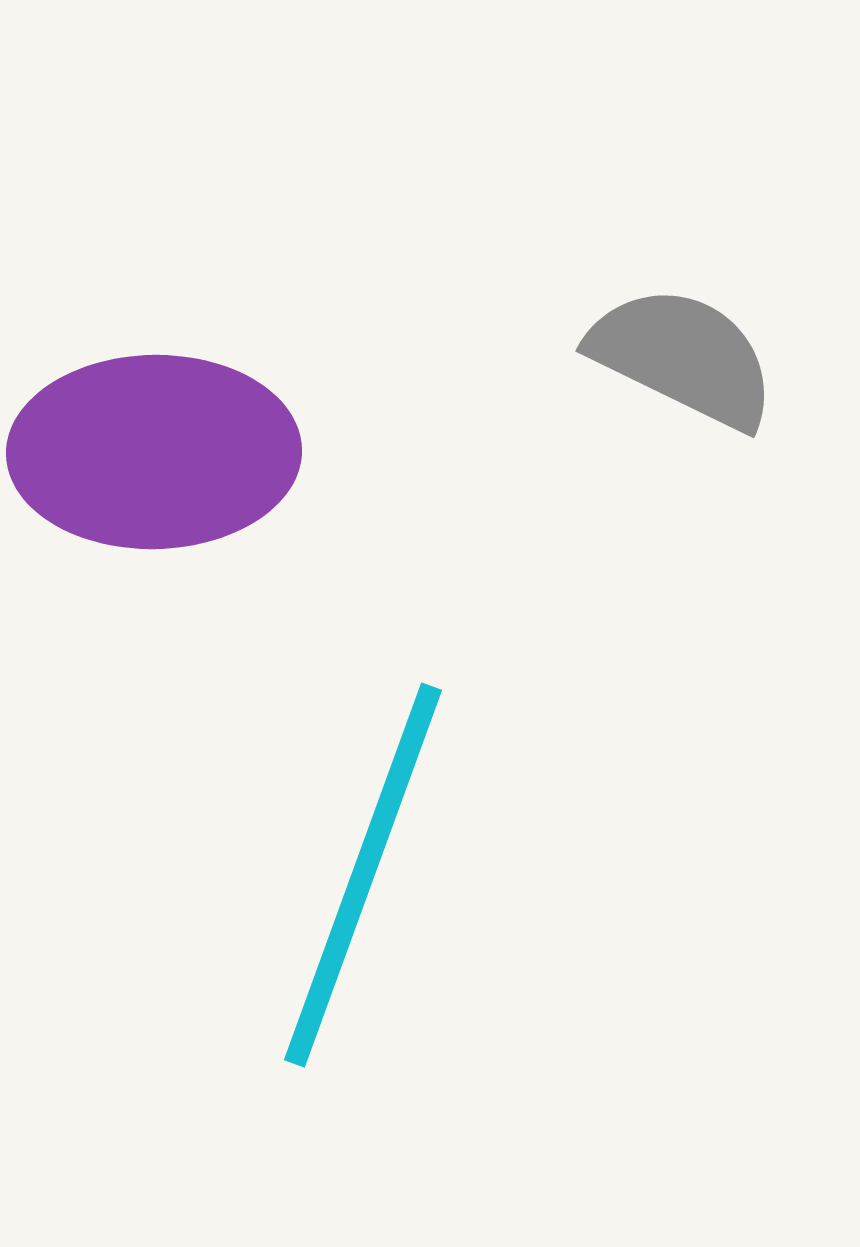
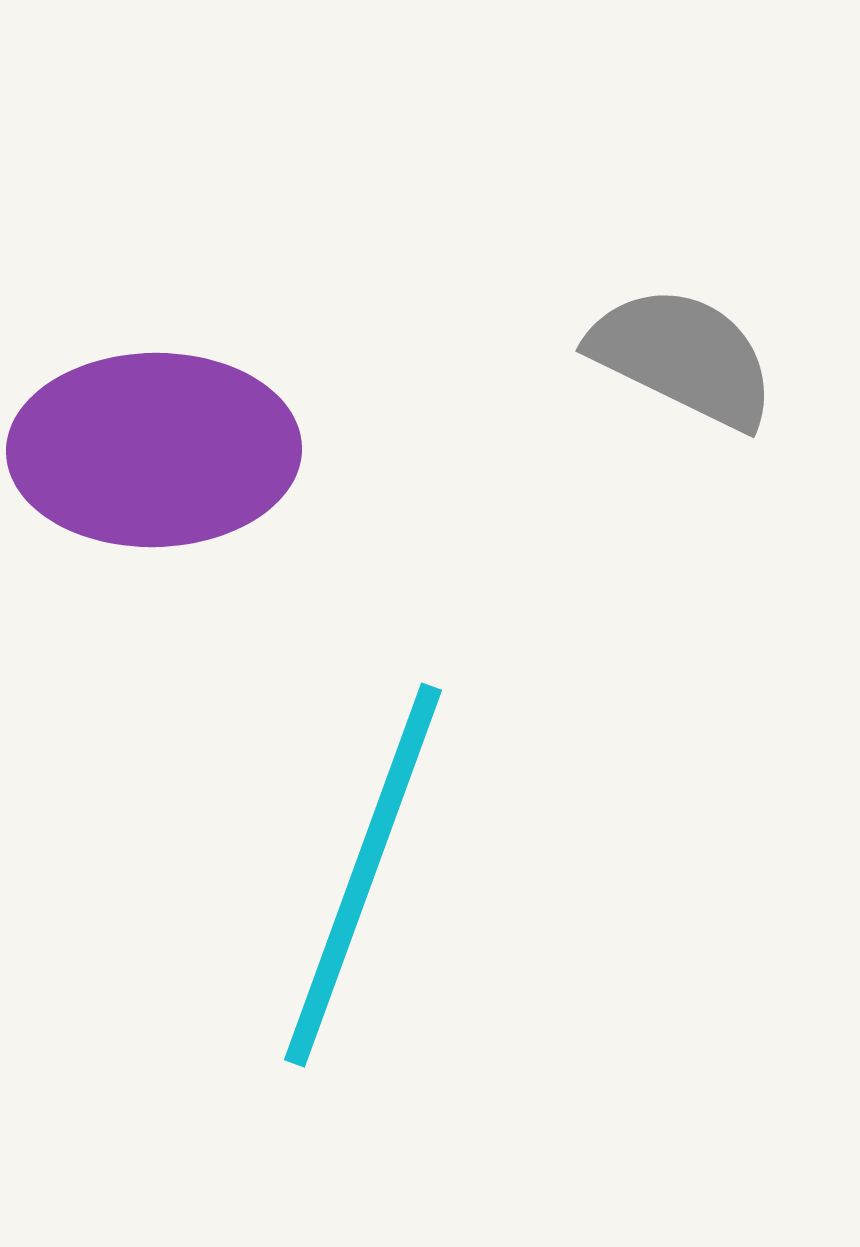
purple ellipse: moved 2 px up
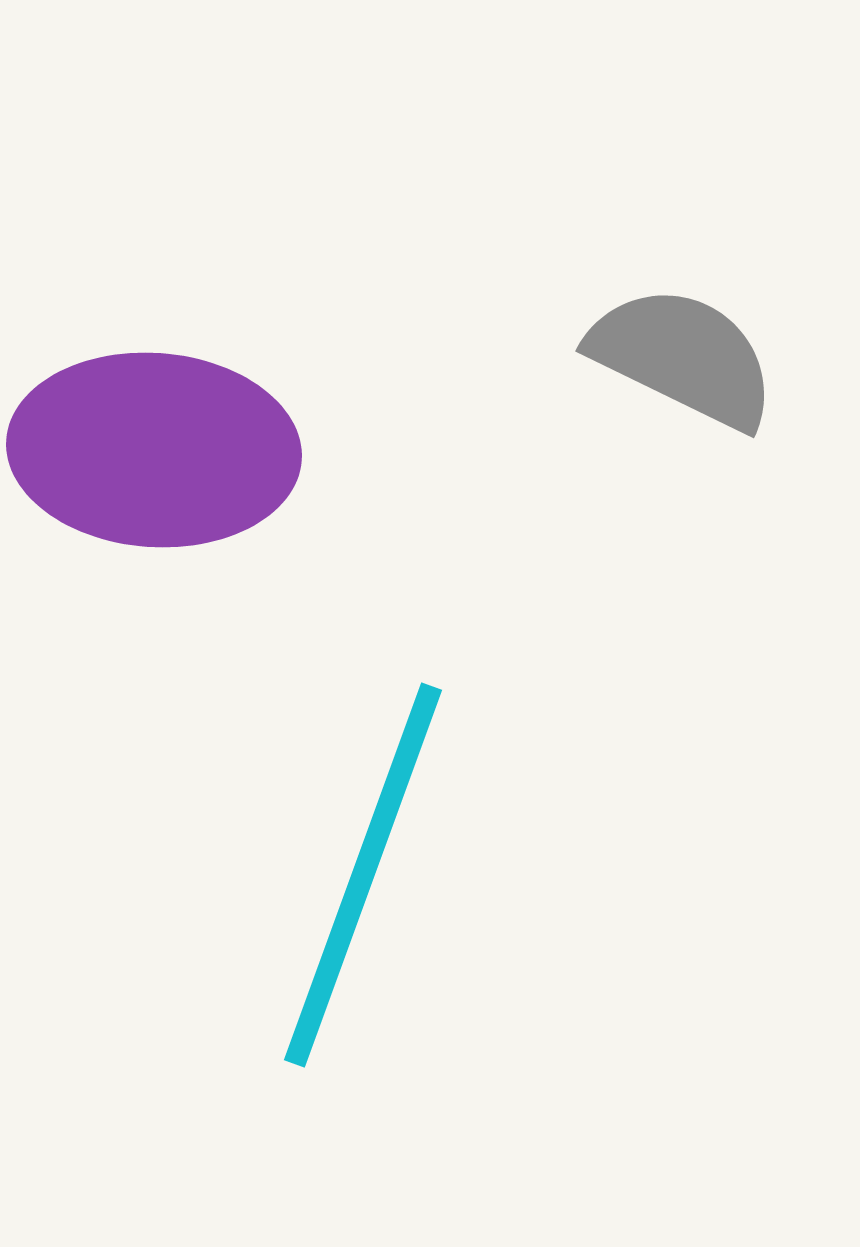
purple ellipse: rotated 5 degrees clockwise
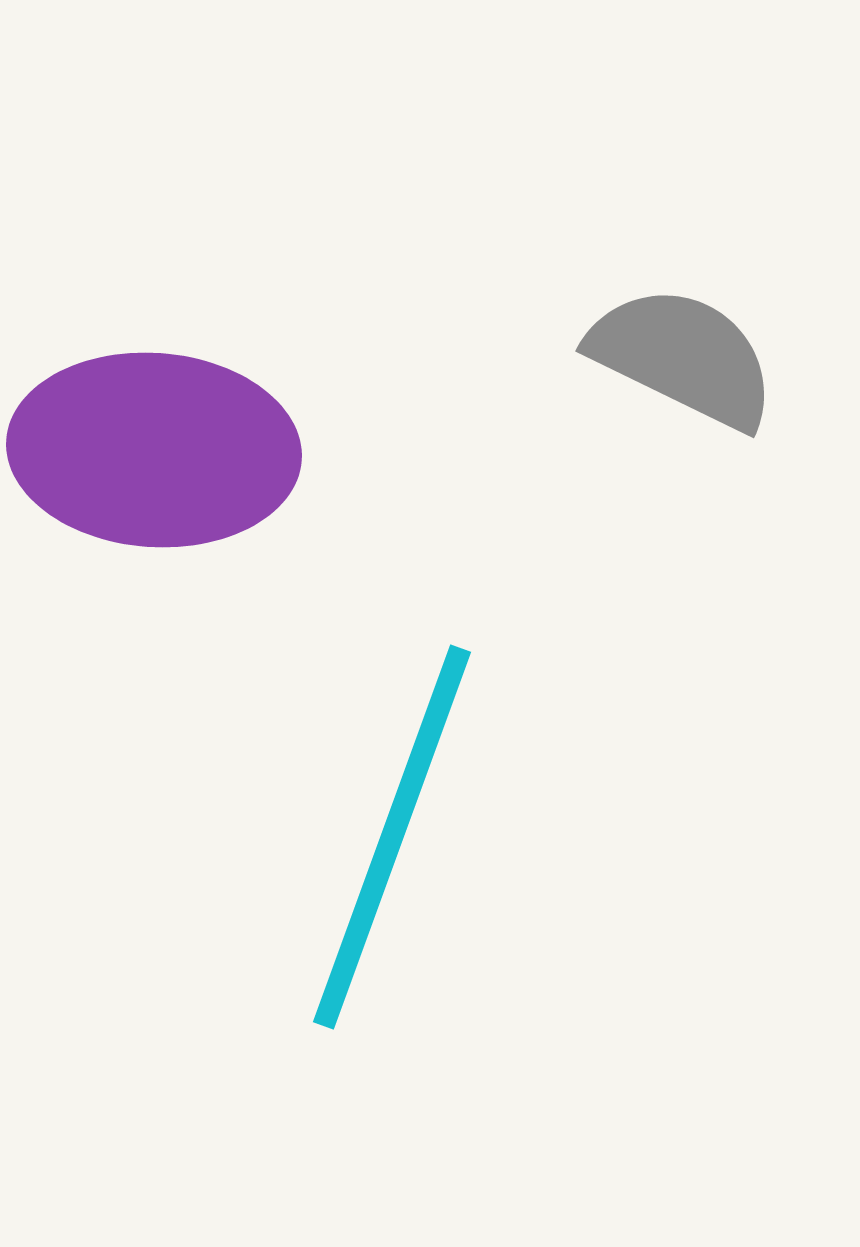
cyan line: moved 29 px right, 38 px up
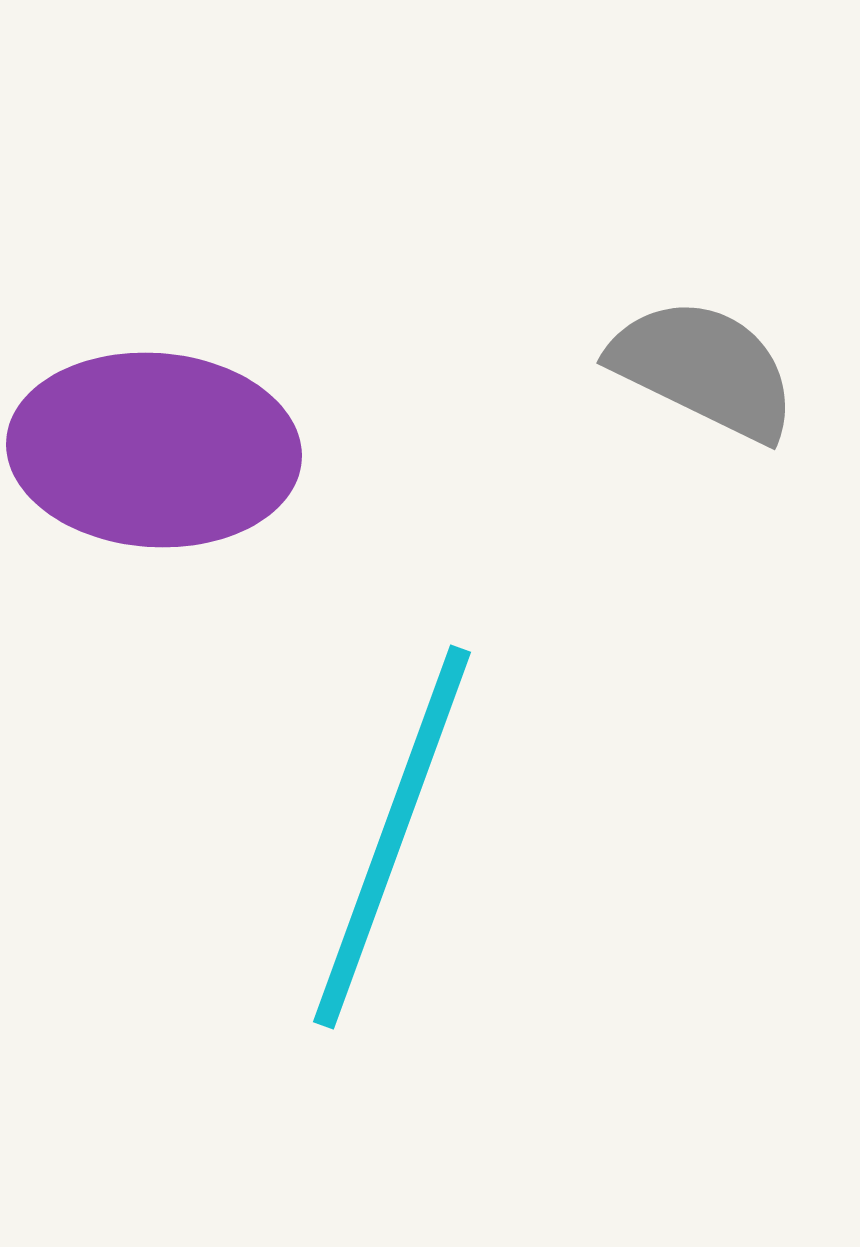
gray semicircle: moved 21 px right, 12 px down
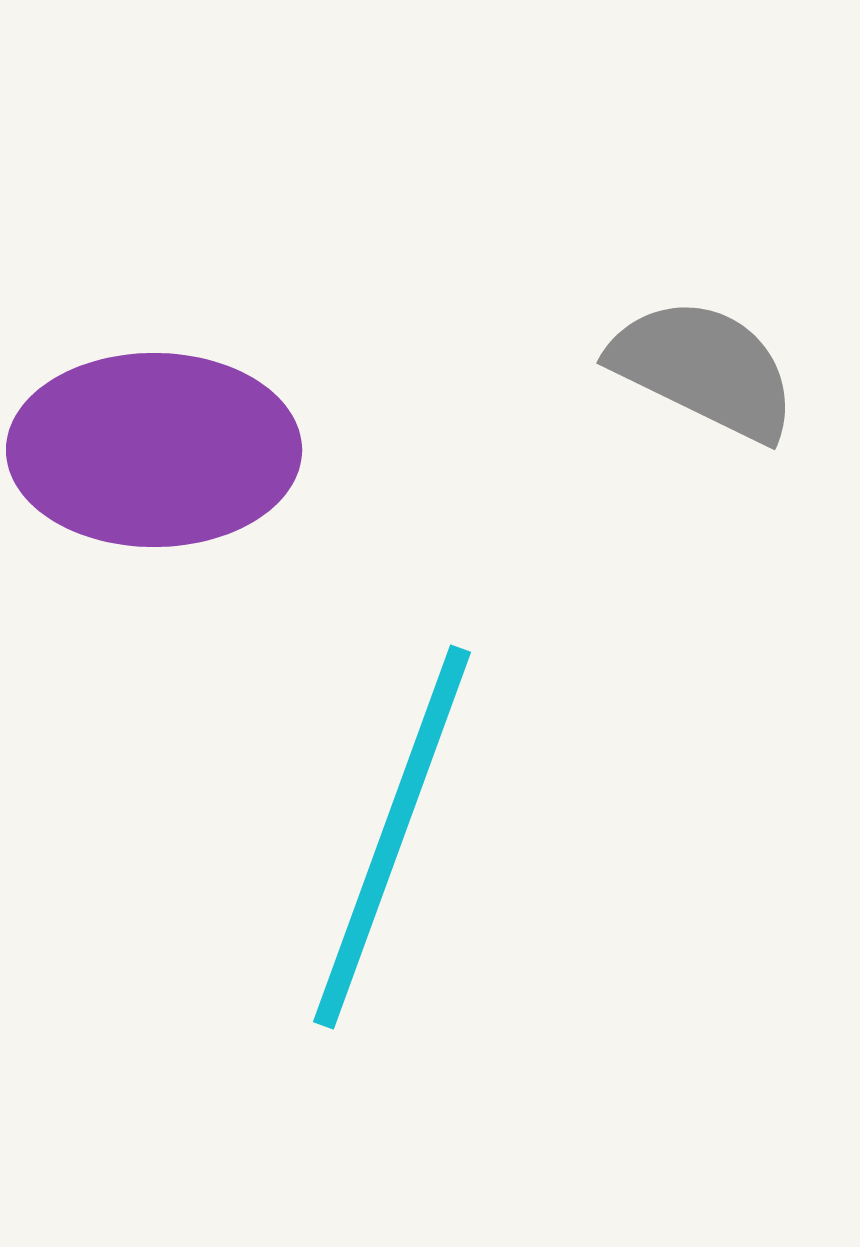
purple ellipse: rotated 4 degrees counterclockwise
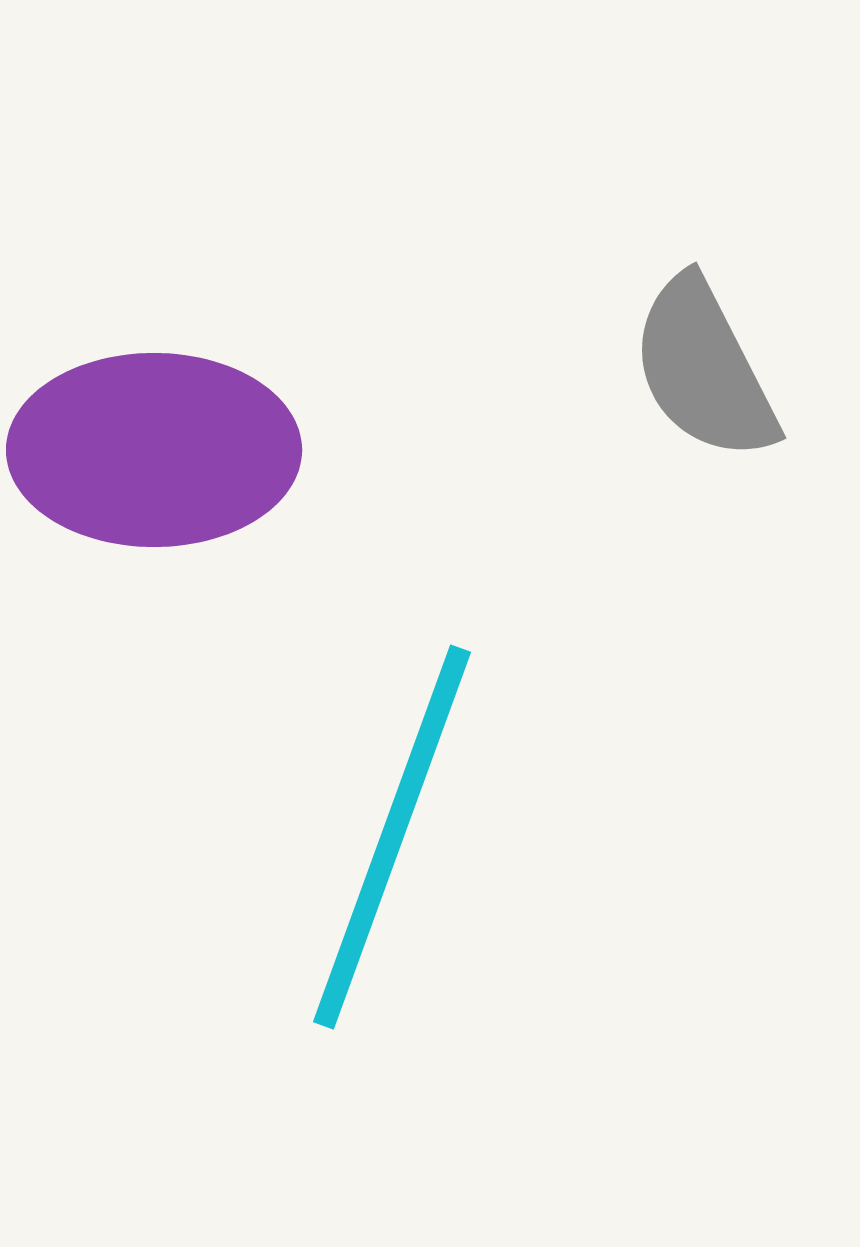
gray semicircle: rotated 143 degrees counterclockwise
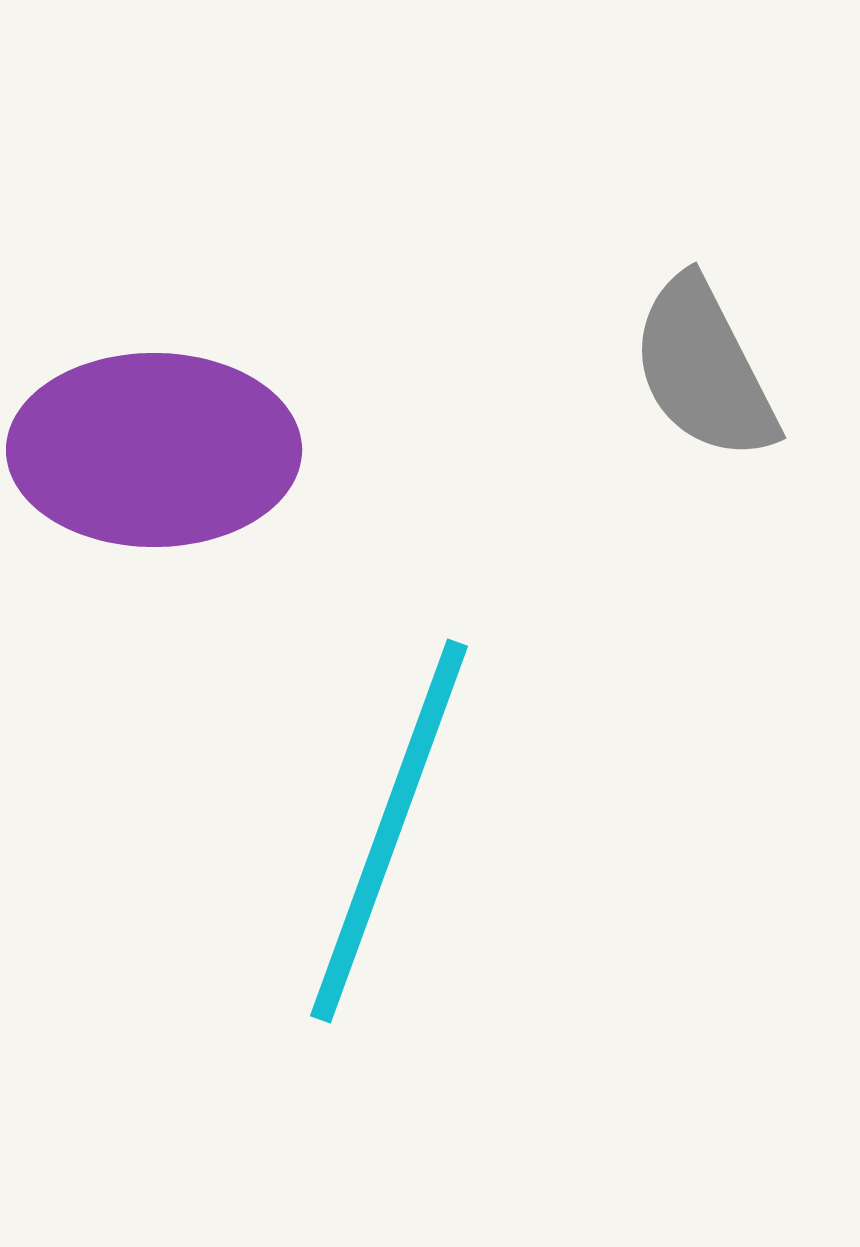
cyan line: moved 3 px left, 6 px up
